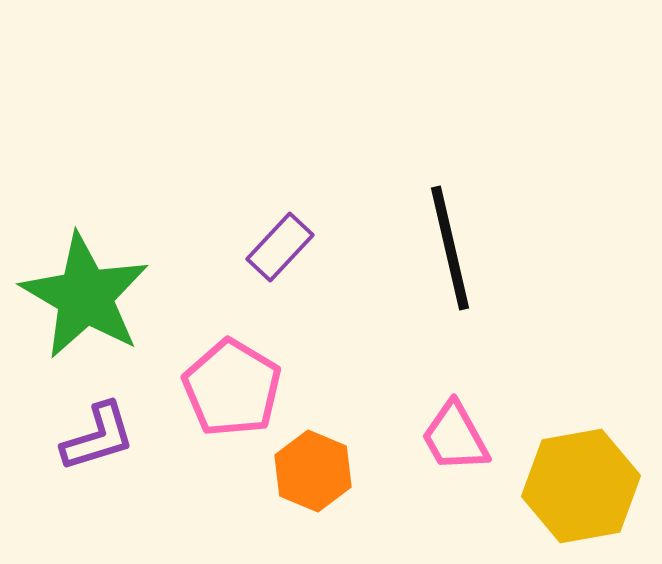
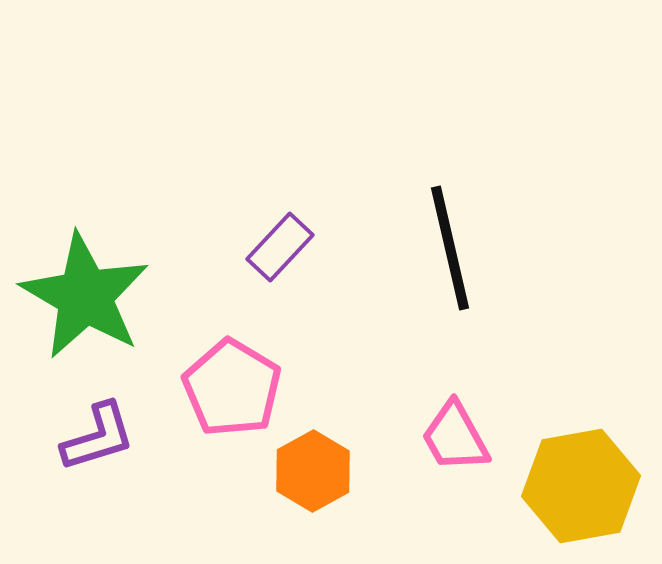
orange hexagon: rotated 8 degrees clockwise
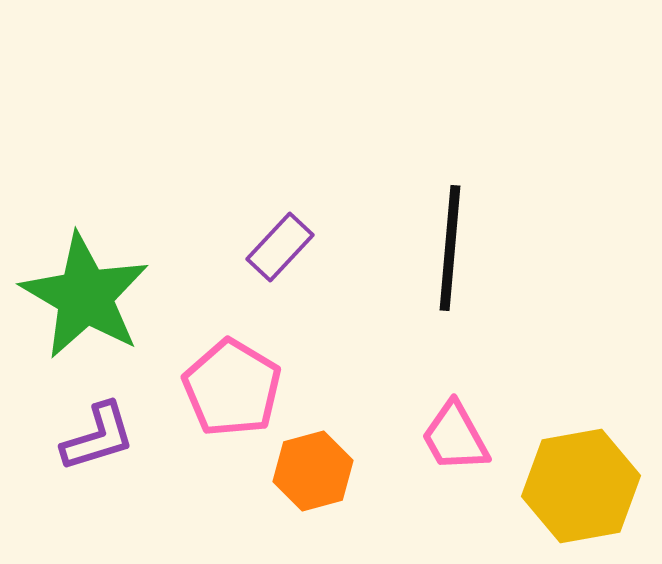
black line: rotated 18 degrees clockwise
orange hexagon: rotated 14 degrees clockwise
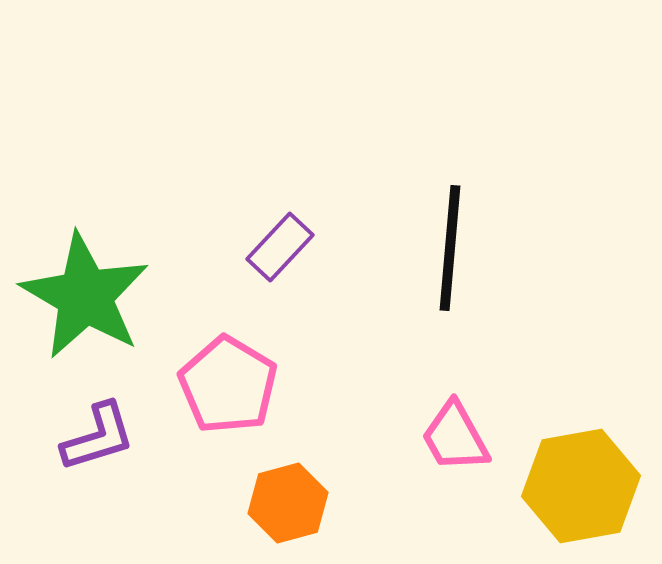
pink pentagon: moved 4 px left, 3 px up
orange hexagon: moved 25 px left, 32 px down
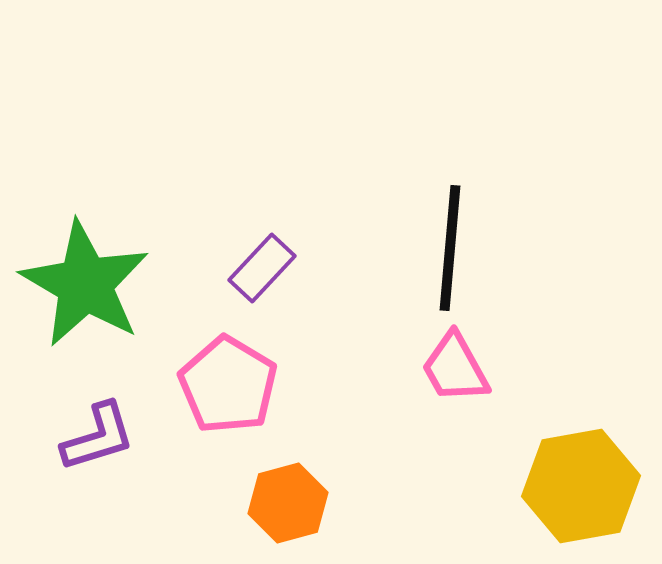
purple rectangle: moved 18 px left, 21 px down
green star: moved 12 px up
pink trapezoid: moved 69 px up
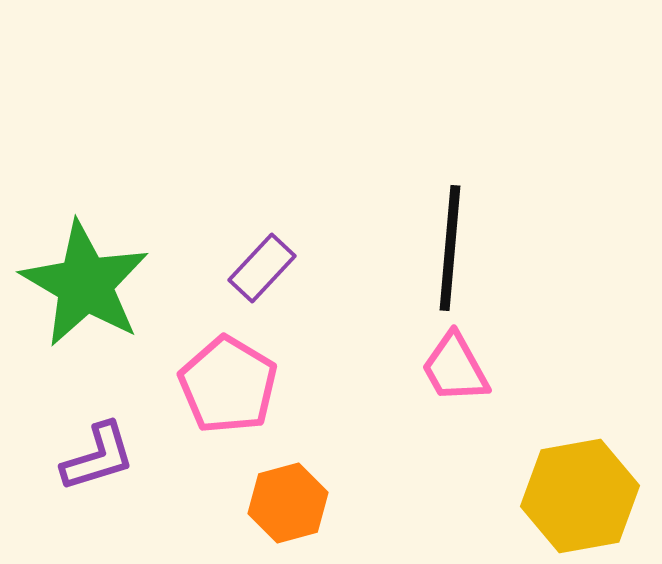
purple L-shape: moved 20 px down
yellow hexagon: moved 1 px left, 10 px down
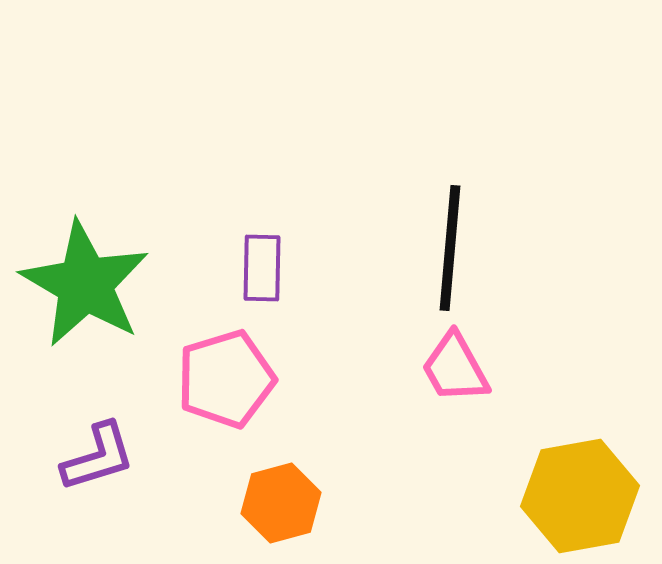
purple rectangle: rotated 42 degrees counterclockwise
pink pentagon: moved 2 px left, 6 px up; rotated 24 degrees clockwise
orange hexagon: moved 7 px left
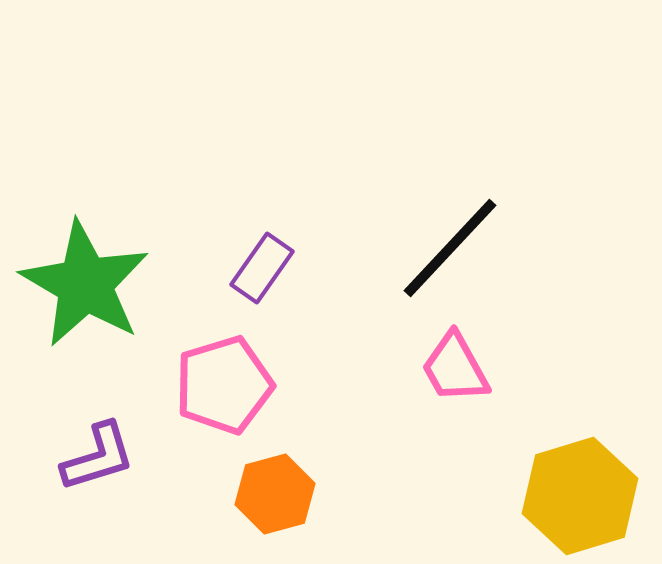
black line: rotated 38 degrees clockwise
purple rectangle: rotated 34 degrees clockwise
pink pentagon: moved 2 px left, 6 px down
yellow hexagon: rotated 7 degrees counterclockwise
orange hexagon: moved 6 px left, 9 px up
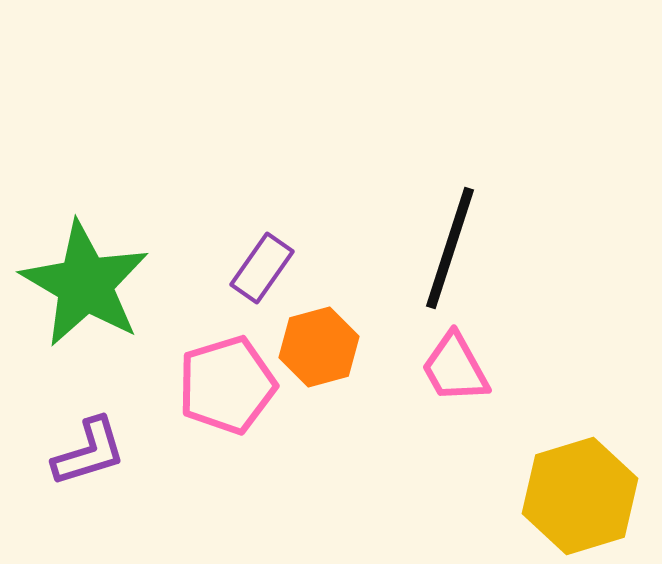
black line: rotated 25 degrees counterclockwise
pink pentagon: moved 3 px right
purple L-shape: moved 9 px left, 5 px up
orange hexagon: moved 44 px right, 147 px up
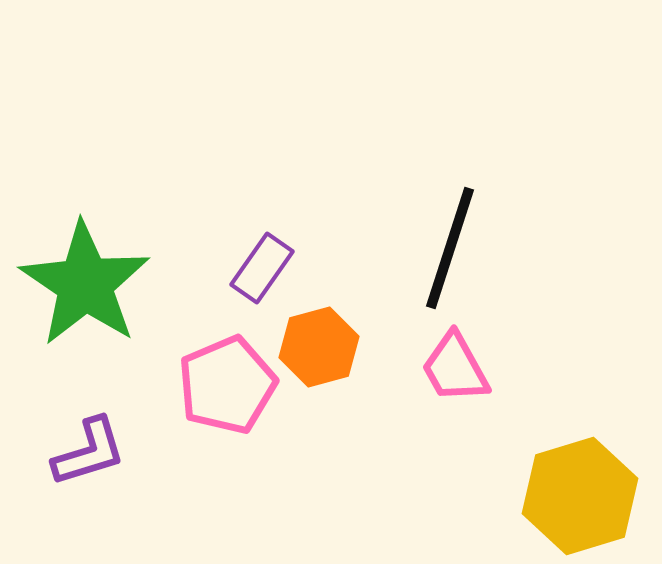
green star: rotated 4 degrees clockwise
pink pentagon: rotated 6 degrees counterclockwise
